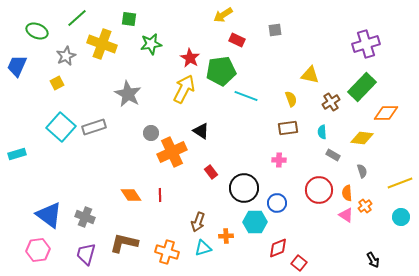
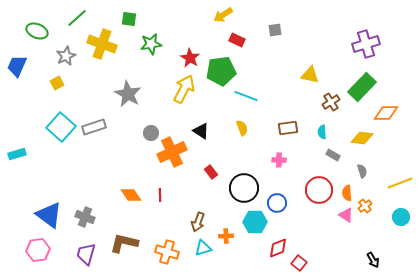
yellow semicircle at (291, 99): moved 49 px left, 29 px down
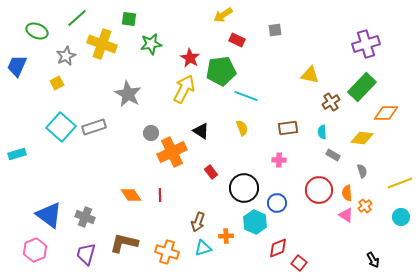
cyan hexagon at (255, 222): rotated 25 degrees clockwise
pink hexagon at (38, 250): moved 3 px left; rotated 15 degrees counterclockwise
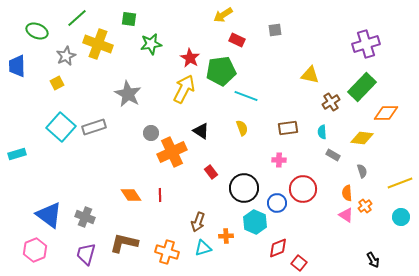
yellow cross at (102, 44): moved 4 px left
blue trapezoid at (17, 66): rotated 25 degrees counterclockwise
red circle at (319, 190): moved 16 px left, 1 px up
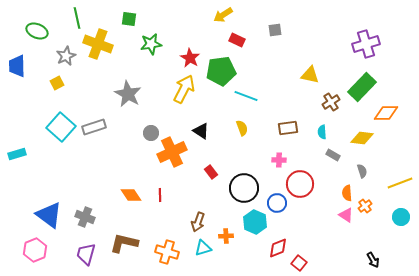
green line at (77, 18): rotated 60 degrees counterclockwise
red circle at (303, 189): moved 3 px left, 5 px up
